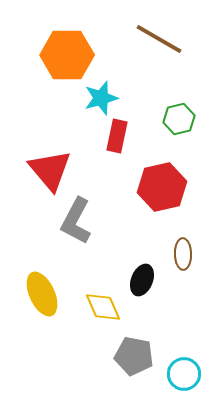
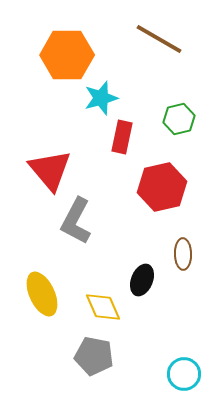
red rectangle: moved 5 px right, 1 px down
gray pentagon: moved 40 px left
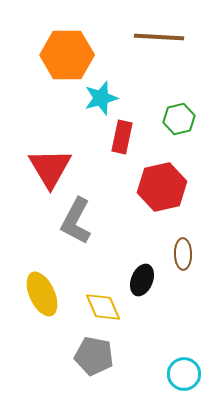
brown line: moved 2 px up; rotated 27 degrees counterclockwise
red triangle: moved 2 px up; rotated 9 degrees clockwise
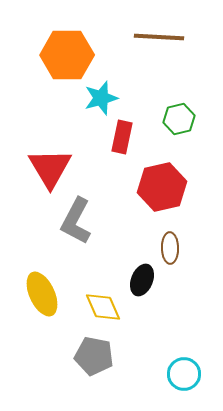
brown ellipse: moved 13 px left, 6 px up
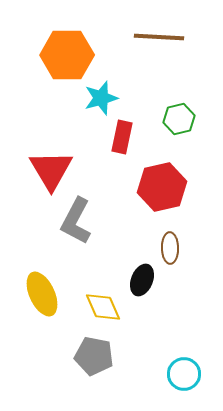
red triangle: moved 1 px right, 2 px down
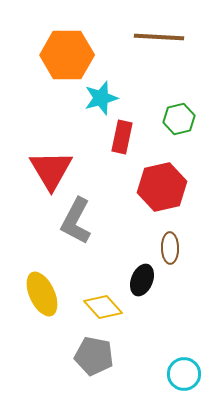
yellow diamond: rotated 18 degrees counterclockwise
